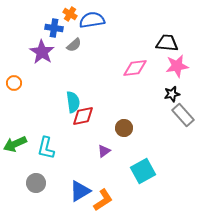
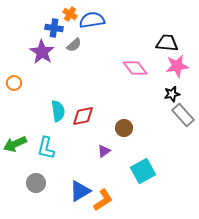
pink diamond: rotated 60 degrees clockwise
cyan semicircle: moved 15 px left, 9 px down
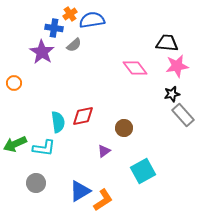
orange cross: rotated 24 degrees clockwise
cyan semicircle: moved 11 px down
cyan L-shape: moved 2 px left; rotated 95 degrees counterclockwise
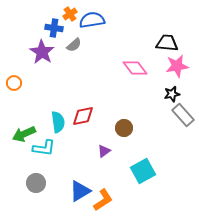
green arrow: moved 9 px right, 10 px up
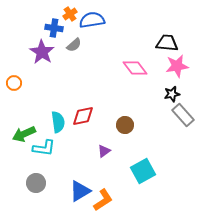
brown circle: moved 1 px right, 3 px up
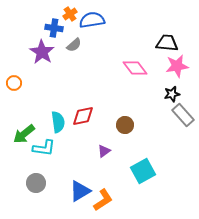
green arrow: rotated 15 degrees counterclockwise
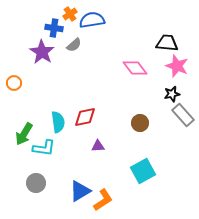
pink star: rotated 30 degrees clockwise
red diamond: moved 2 px right, 1 px down
brown circle: moved 15 px right, 2 px up
green arrow: rotated 20 degrees counterclockwise
purple triangle: moved 6 px left, 5 px up; rotated 32 degrees clockwise
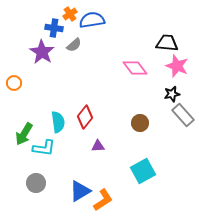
red diamond: rotated 40 degrees counterclockwise
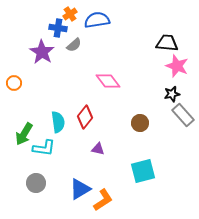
blue semicircle: moved 5 px right
blue cross: moved 4 px right
pink diamond: moved 27 px left, 13 px down
purple triangle: moved 3 px down; rotated 16 degrees clockwise
cyan square: rotated 15 degrees clockwise
blue triangle: moved 2 px up
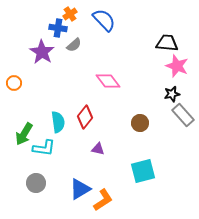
blue semicircle: moved 7 px right; rotated 55 degrees clockwise
